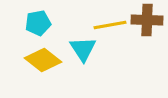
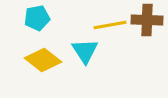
cyan pentagon: moved 1 px left, 5 px up
cyan triangle: moved 2 px right, 2 px down
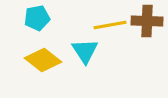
brown cross: moved 1 px down
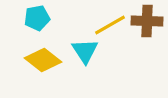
yellow line: rotated 20 degrees counterclockwise
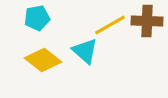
cyan triangle: rotated 16 degrees counterclockwise
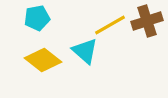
brown cross: rotated 20 degrees counterclockwise
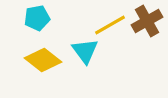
brown cross: rotated 12 degrees counterclockwise
cyan triangle: rotated 12 degrees clockwise
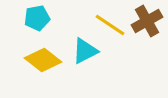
yellow line: rotated 64 degrees clockwise
cyan triangle: rotated 40 degrees clockwise
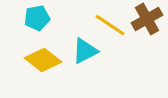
brown cross: moved 2 px up
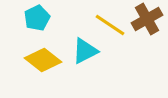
cyan pentagon: rotated 15 degrees counterclockwise
